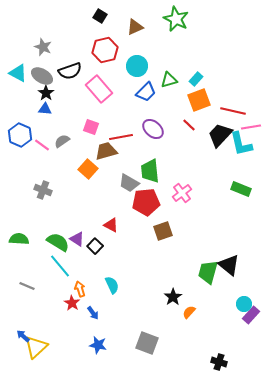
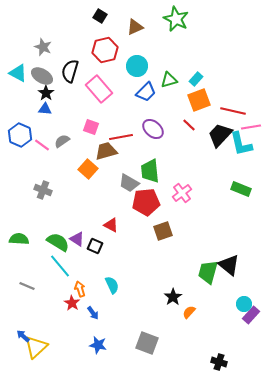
black semicircle at (70, 71): rotated 125 degrees clockwise
black square at (95, 246): rotated 21 degrees counterclockwise
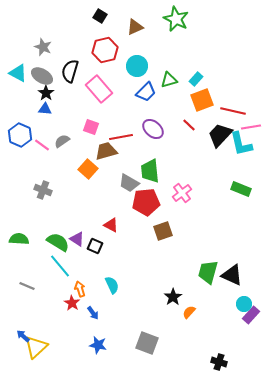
orange square at (199, 100): moved 3 px right
black triangle at (229, 265): moved 3 px right, 10 px down; rotated 15 degrees counterclockwise
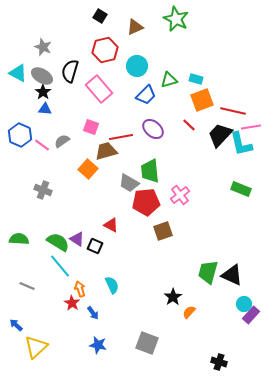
cyan rectangle at (196, 79): rotated 64 degrees clockwise
blue trapezoid at (146, 92): moved 3 px down
black star at (46, 93): moved 3 px left, 1 px up
pink cross at (182, 193): moved 2 px left, 2 px down
blue arrow at (23, 336): moved 7 px left, 11 px up
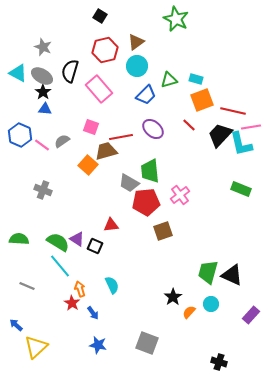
brown triangle at (135, 27): moved 1 px right, 15 px down; rotated 12 degrees counterclockwise
orange square at (88, 169): moved 4 px up
red triangle at (111, 225): rotated 35 degrees counterclockwise
cyan circle at (244, 304): moved 33 px left
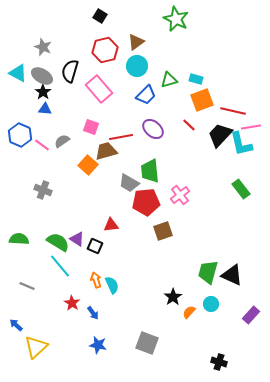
green rectangle at (241, 189): rotated 30 degrees clockwise
orange arrow at (80, 289): moved 16 px right, 9 px up
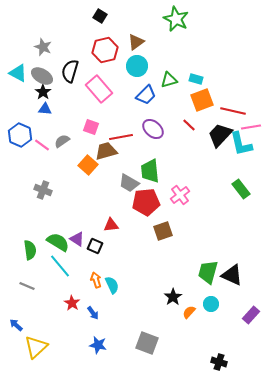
green semicircle at (19, 239): moved 11 px right, 11 px down; rotated 78 degrees clockwise
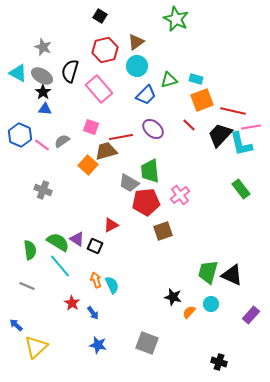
red triangle at (111, 225): rotated 21 degrees counterclockwise
black star at (173, 297): rotated 24 degrees counterclockwise
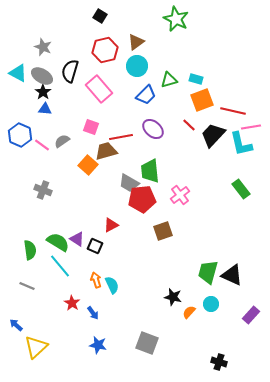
black trapezoid at (220, 135): moved 7 px left
red pentagon at (146, 202): moved 4 px left, 3 px up
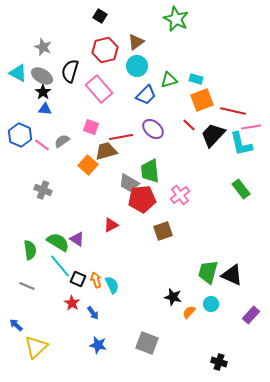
black square at (95, 246): moved 17 px left, 33 px down
